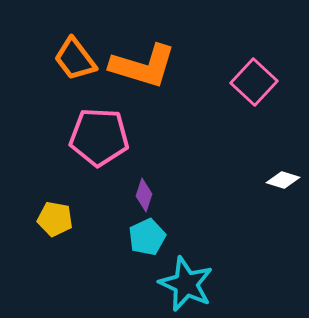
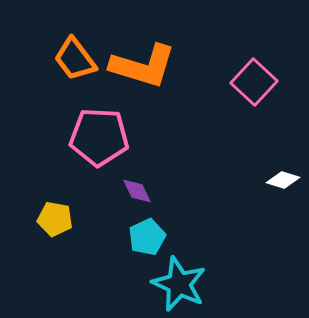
purple diamond: moved 7 px left, 4 px up; rotated 44 degrees counterclockwise
cyan star: moved 7 px left
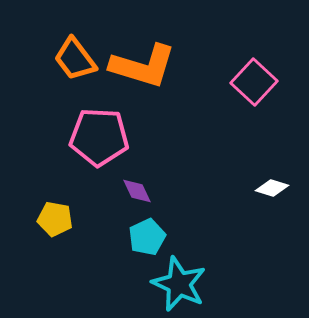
white diamond: moved 11 px left, 8 px down
